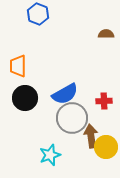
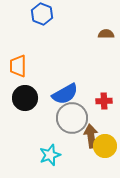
blue hexagon: moved 4 px right
yellow circle: moved 1 px left, 1 px up
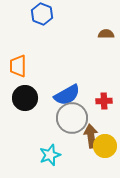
blue semicircle: moved 2 px right, 1 px down
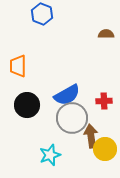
black circle: moved 2 px right, 7 px down
yellow circle: moved 3 px down
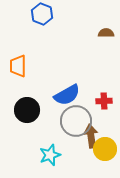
brown semicircle: moved 1 px up
black circle: moved 5 px down
gray circle: moved 4 px right, 3 px down
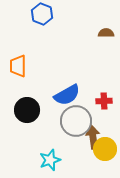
brown arrow: moved 2 px right, 1 px down
cyan star: moved 5 px down
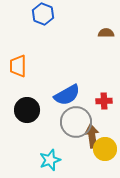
blue hexagon: moved 1 px right
gray circle: moved 1 px down
brown arrow: moved 1 px left, 1 px up
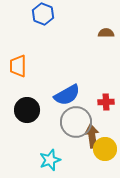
red cross: moved 2 px right, 1 px down
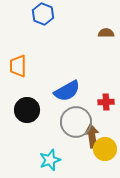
blue semicircle: moved 4 px up
